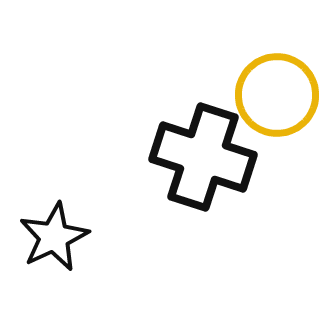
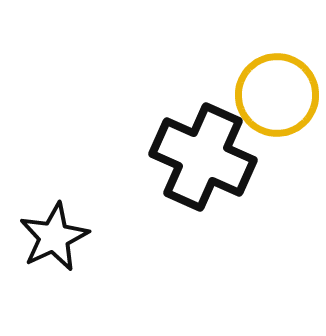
black cross: rotated 6 degrees clockwise
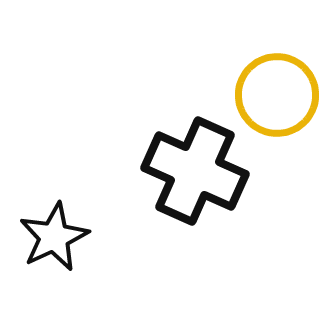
black cross: moved 8 px left, 14 px down
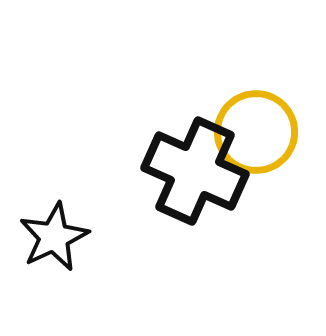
yellow circle: moved 21 px left, 37 px down
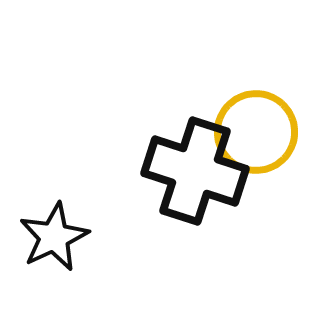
black cross: rotated 6 degrees counterclockwise
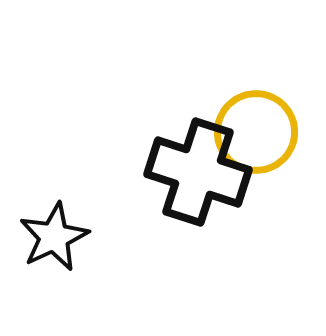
black cross: moved 3 px right, 1 px down
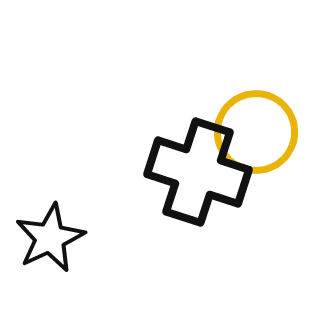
black star: moved 4 px left, 1 px down
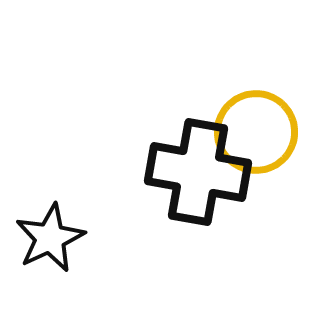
black cross: rotated 8 degrees counterclockwise
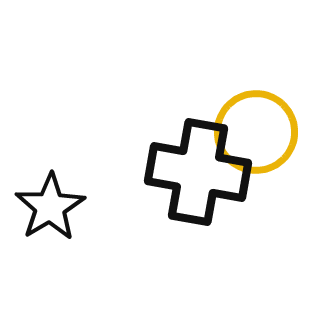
black star: moved 31 px up; rotated 6 degrees counterclockwise
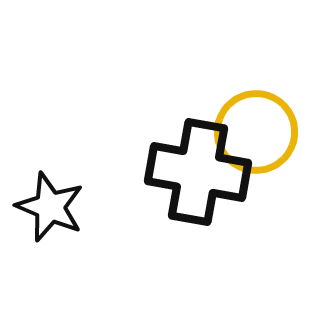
black star: rotated 18 degrees counterclockwise
